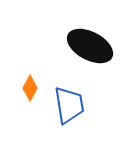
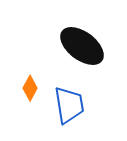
black ellipse: moved 8 px left; rotated 9 degrees clockwise
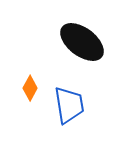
black ellipse: moved 4 px up
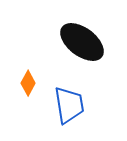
orange diamond: moved 2 px left, 5 px up
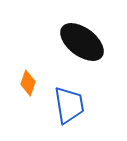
orange diamond: rotated 10 degrees counterclockwise
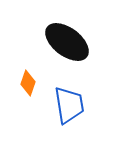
black ellipse: moved 15 px left
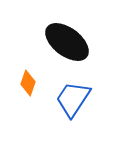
blue trapezoid: moved 4 px right, 6 px up; rotated 138 degrees counterclockwise
